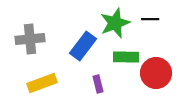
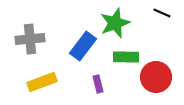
black line: moved 12 px right, 6 px up; rotated 24 degrees clockwise
red circle: moved 4 px down
yellow rectangle: moved 1 px up
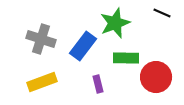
gray cross: moved 11 px right; rotated 24 degrees clockwise
green rectangle: moved 1 px down
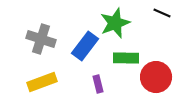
blue rectangle: moved 2 px right
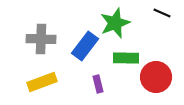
gray cross: rotated 16 degrees counterclockwise
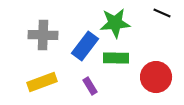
green star: rotated 16 degrees clockwise
gray cross: moved 2 px right, 4 px up
green rectangle: moved 10 px left
purple rectangle: moved 8 px left, 2 px down; rotated 18 degrees counterclockwise
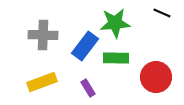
purple rectangle: moved 2 px left, 2 px down
